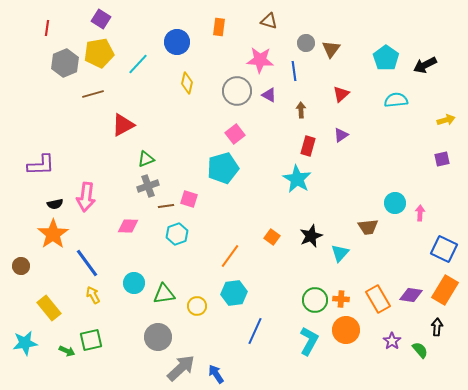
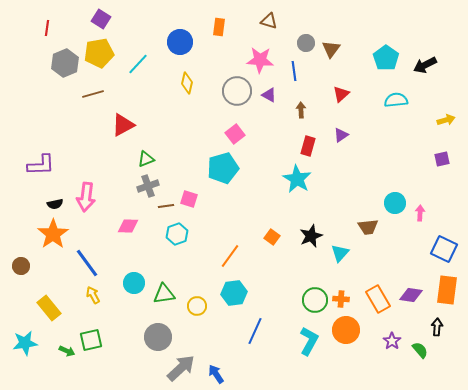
blue circle at (177, 42): moved 3 px right
orange rectangle at (445, 290): moved 2 px right; rotated 24 degrees counterclockwise
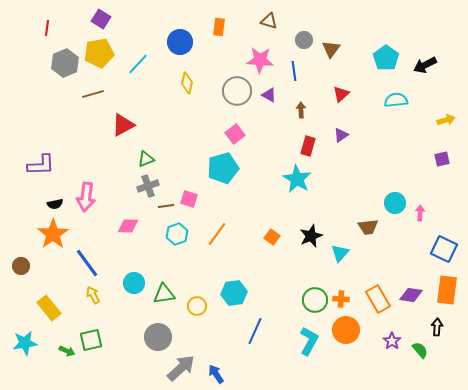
gray circle at (306, 43): moved 2 px left, 3 px up
orange line at (230, 256): moved 13 px left, 22 px up
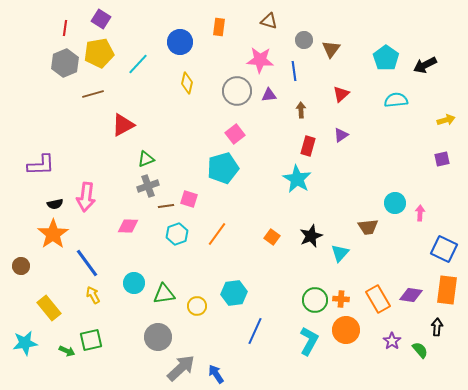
red line at (47, 28): moved 18 px right
purple triangle at (269, 95): rotated 35 degrees counterclockwise
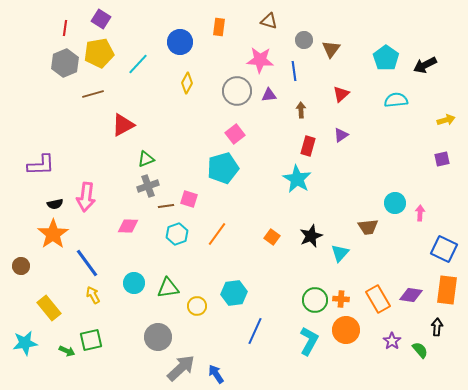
yellow diamond at (187, 83): rotated 15 degrees clockwise
green triangle at (164, 294): moved 4 px right, 6 px up
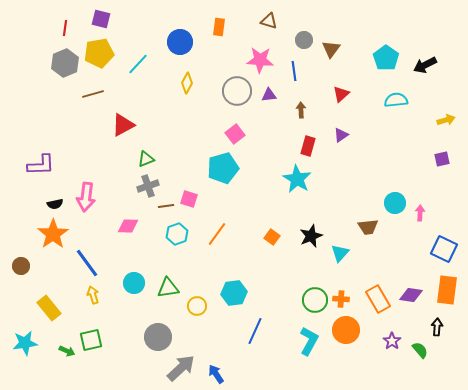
purple square at (101, 19): rotated 18 degrees counterclockwise
yellow arrow at (93, 295): rotated 12 degrees clockwise
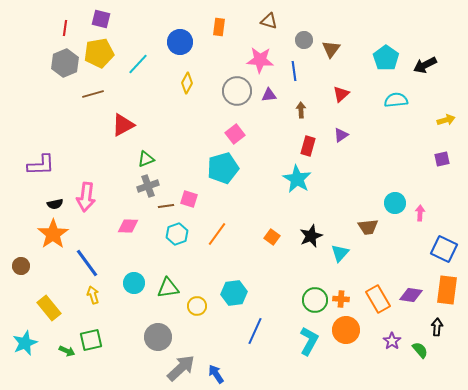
cyan star at (25, 343): rotated 15 degrees counterclockwise
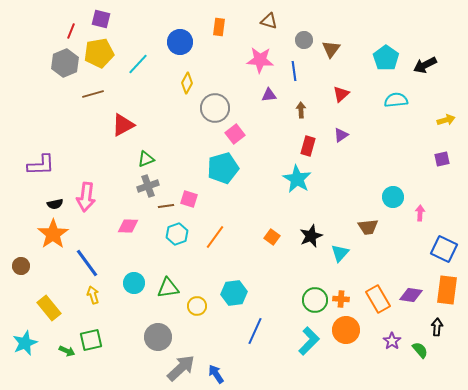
red line at (65, 28): moved 6 px right, 3 px down; rotated 14 degrees clockwise
gray circle at (237, 91): moved 22 px left, 17 px down
cyan circle at (395, 203): moved 2 px left, 6 px up
orange line at (217, 234): moved 2 px left, 3 px down
cyan L-shape at (309, 341): rotated 16 degrees clockwise
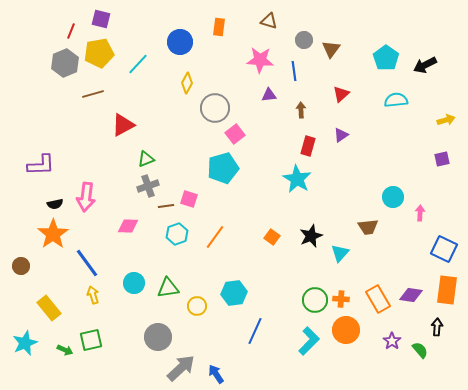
green arrow at (67, 351): moved 2 px left, 1 px up
